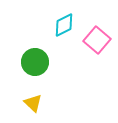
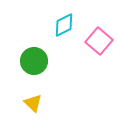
pink square: moved 2 px right, 1 px down
green circle: moved 1 px left, 1 px up
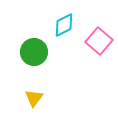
green circle: moved 9 px up
yellow triangle: moved 1 px right, 5 px up; rotated 24 degrees clockwise
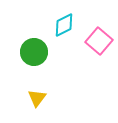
yellow triangle: moved 3 px right
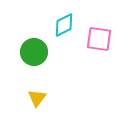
pink square: moved 2 px up; rotated 32 degrees counterclockwise
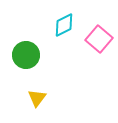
pink square: rotated 32 degrees clockwise
green circle: moved 8 px left, 3 px down
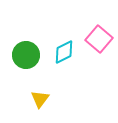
cyan diamond: moved 27 px down
yellow triangle: moved 3 px right, 1 px down
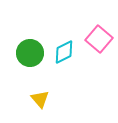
green circle: moved 4 px right, 2 px up
yellow triangle: rotated 18 degrees counterclockwise
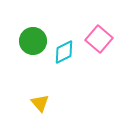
green circle: moved 3 px right, 12 px up
yellow triangle: moved 4 px down
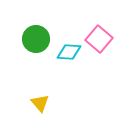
green circle: moved 3 px right, 2 px up
cyan diamond: moved 5 px right; rotated 30 degrees clockwise
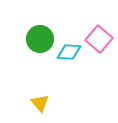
green circle: moved 4 px right
